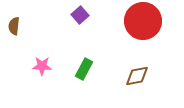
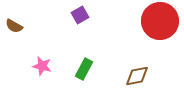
purple square: rotated 12 degrees clockwise
red circle: moved 17 px right
brown semicircle: rotated 66 degrees counterclockwise
pink star: rotated 12 degrees clockwise
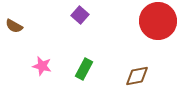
purple square: rotated 18 degrees counterclockwise
red circle: moved 2 px left
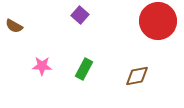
pink star: rotated 12 degrees counterclockwise
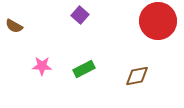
green rectangle: rotated 35 degrees clockwise
